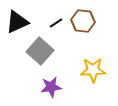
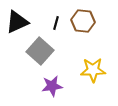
black line: rotated 40 degrees counterclockwise
purple star: moved 1 px right, 1 px up
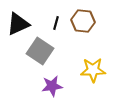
black triangle: moved 1 px right, 2 px down
gray square: rotated 8 degrees counterclockwise
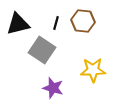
black triangle: rotated 10 degrees clockwise
gray square: moved 2 px right, 1 px up
purple star: moved 1 px right, 2 px down; rotated 25 degrees clockwise
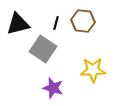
gray square: moved 1 px right, 1 px up
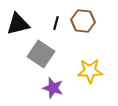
gray square: moved 2 px left, 5 px down
yellow star: moved 3 px left, 1 px down
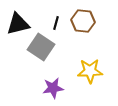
gray square: moved 7 px up
purple star: rotated 25 degrees counterclockwise
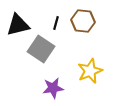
black triangle: moved 1 px down
gray square: moved 2 px down
yellow star: rotated 20 degrees counterclockwise
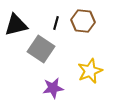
black triangle: moved 2 px left
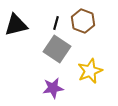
brown hexagon: rotated 15 degrees clockwise
gray square: moved 16 px right
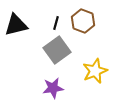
gray square: moved 1 px down; rotated 20 degrees clockwise
yellow star: moved 5 px right
